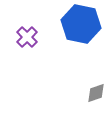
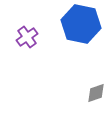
purple cross: rotated 10 degrees clockwise
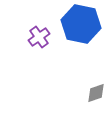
purple cross: moved 12 px right
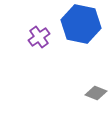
gray diamond: rotated 40 degrees clockwise
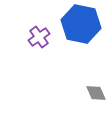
gray diamond: rotated 45 degrees clockwise
